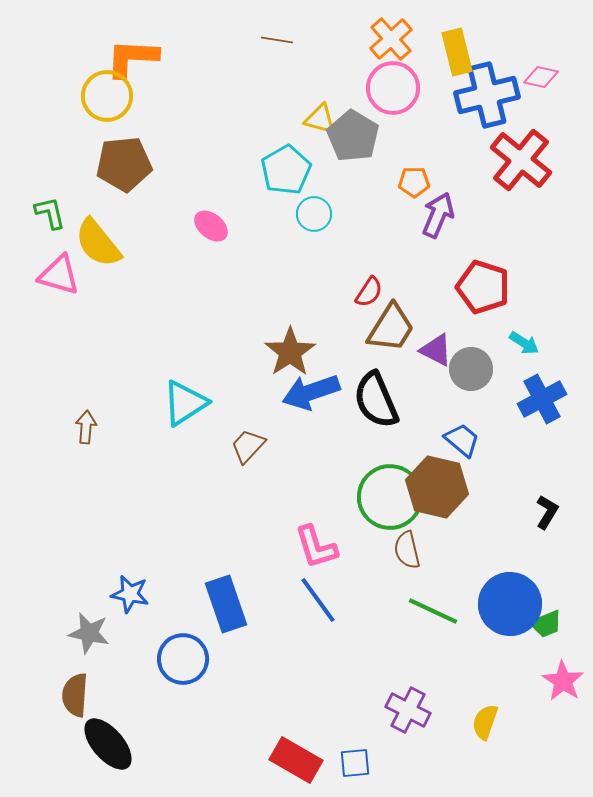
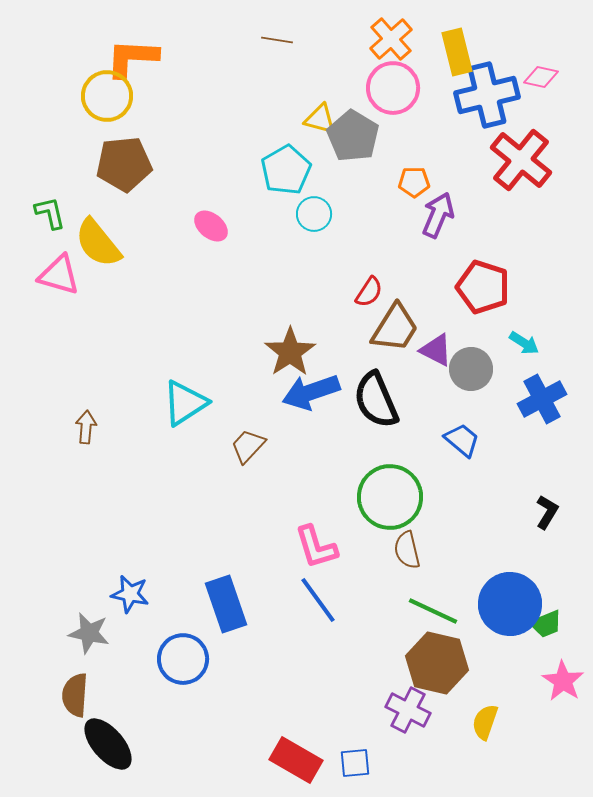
brown trapezoid at (391, 328): moved 4 px right
brown hexagon at (437, 487): moved 176 px down
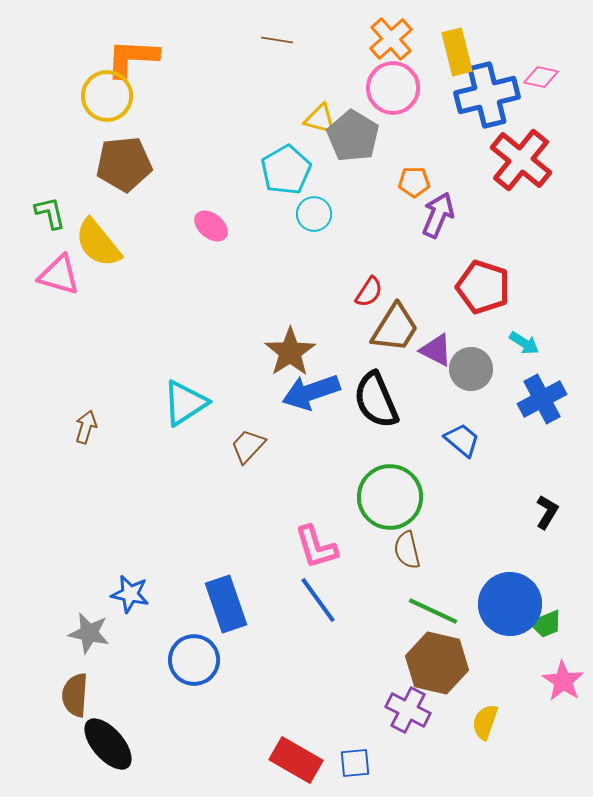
brown arrow at (86, 427): rotated 12 degrees clockwise
blue circle at (183, 659): moved 11 px right, 1 px down
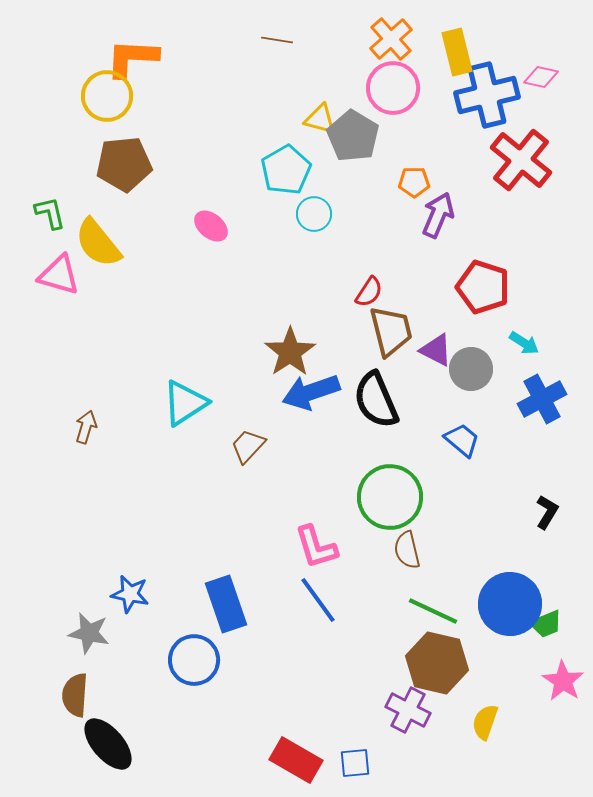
brown trapezoid at (395, 328): moved 4 px left, 3 px down; rotated 46 degrees counterclockwise
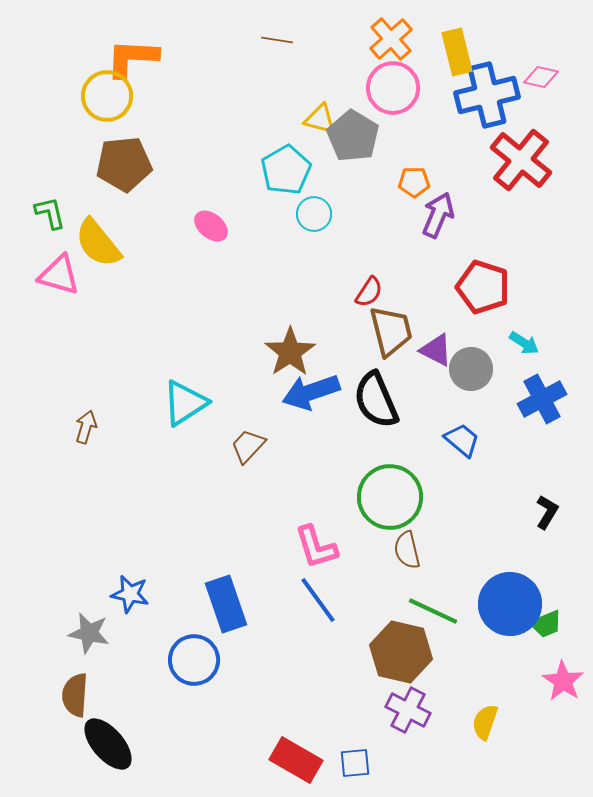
brown hexagon at (437, 663): moved 36 px left, 11 px up
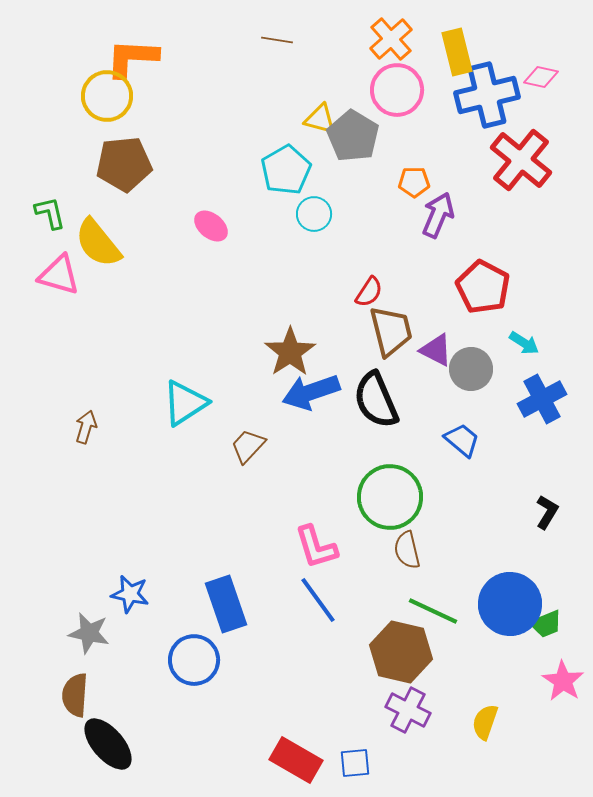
pink circle at (393, 88): moved 4 px right, 2 px down
red pentagon at (483, 287): rotated 10 degrees clockwise
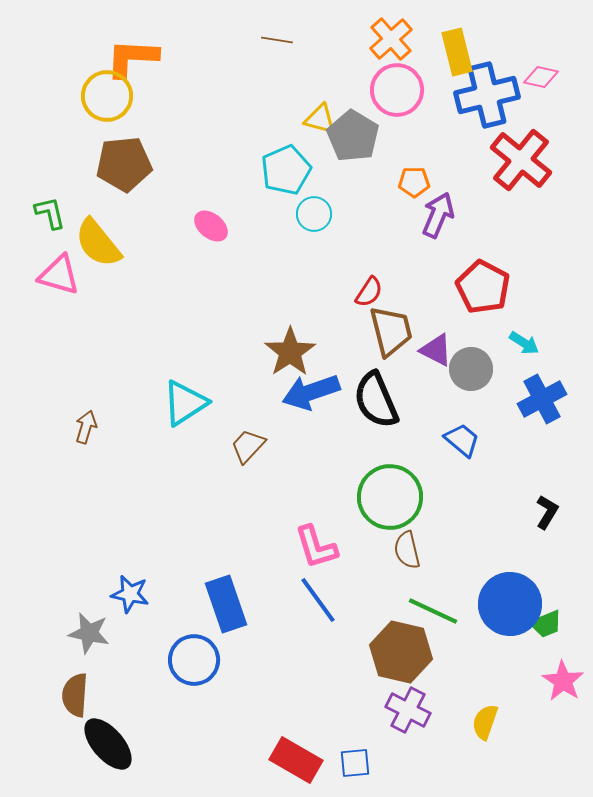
cyan pentagon at (286, 170): rotated 6 degrees clockwise
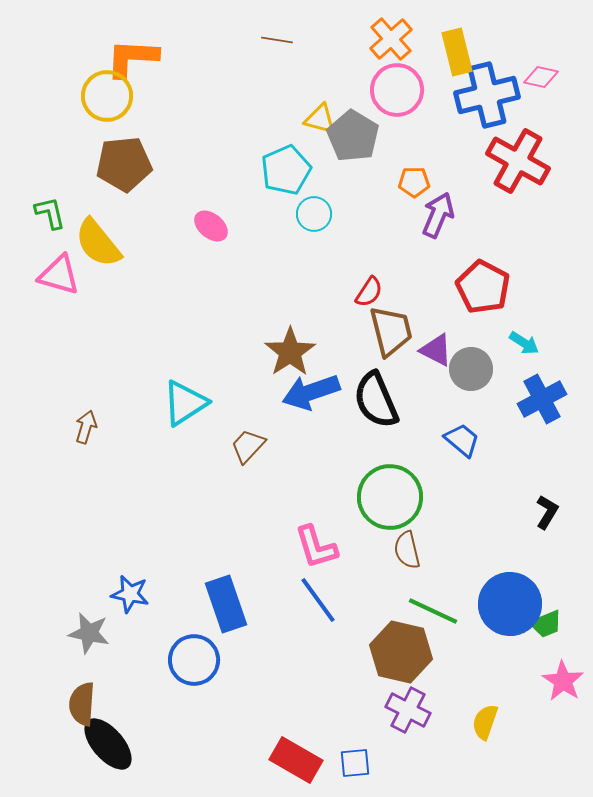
red cross at (521, 160): moved 3 px left, 1 px down; rotated 10 degrees counterclockwise
brown semicircle at (75, 695): moved 7 px right, 9 px down
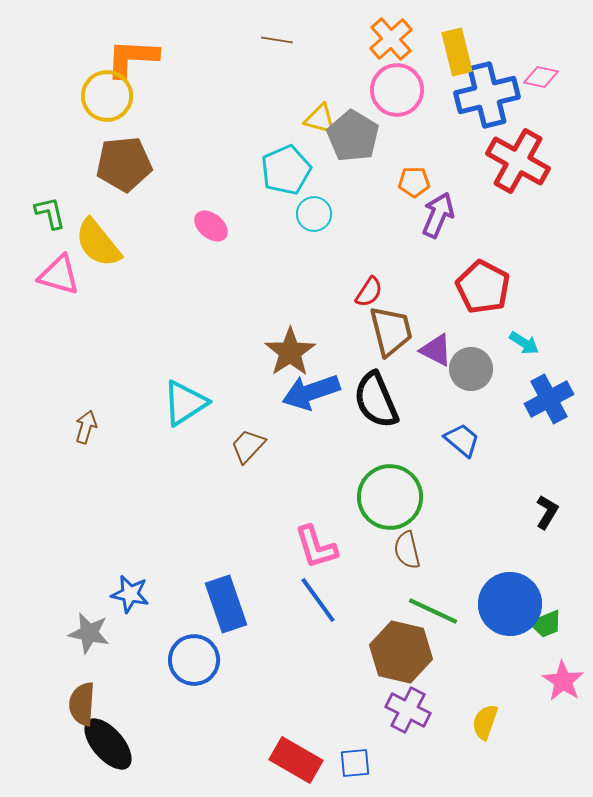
blue cross at (542, 399): moved 7 px right
